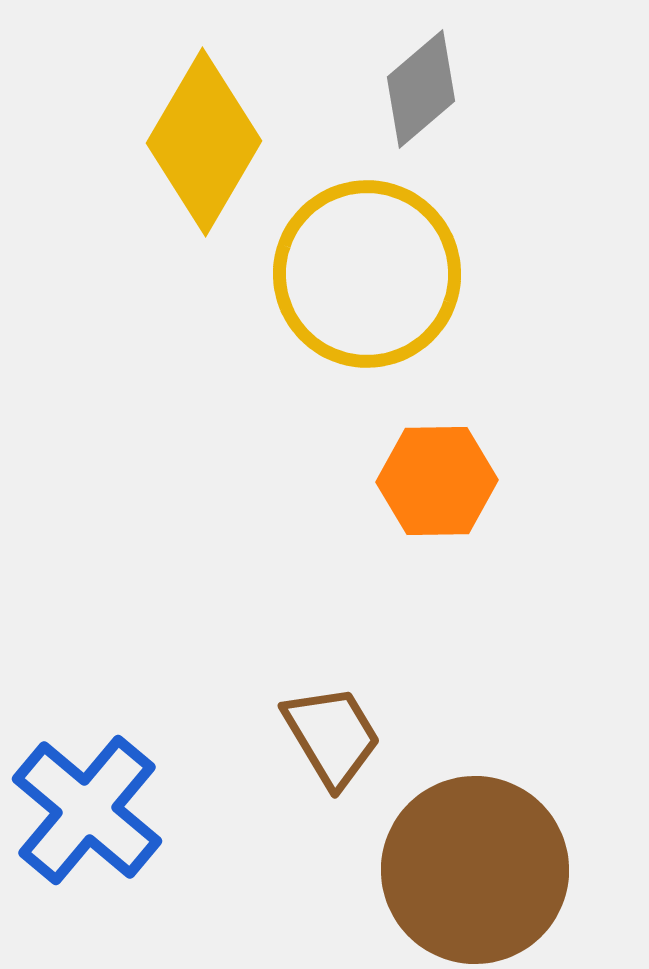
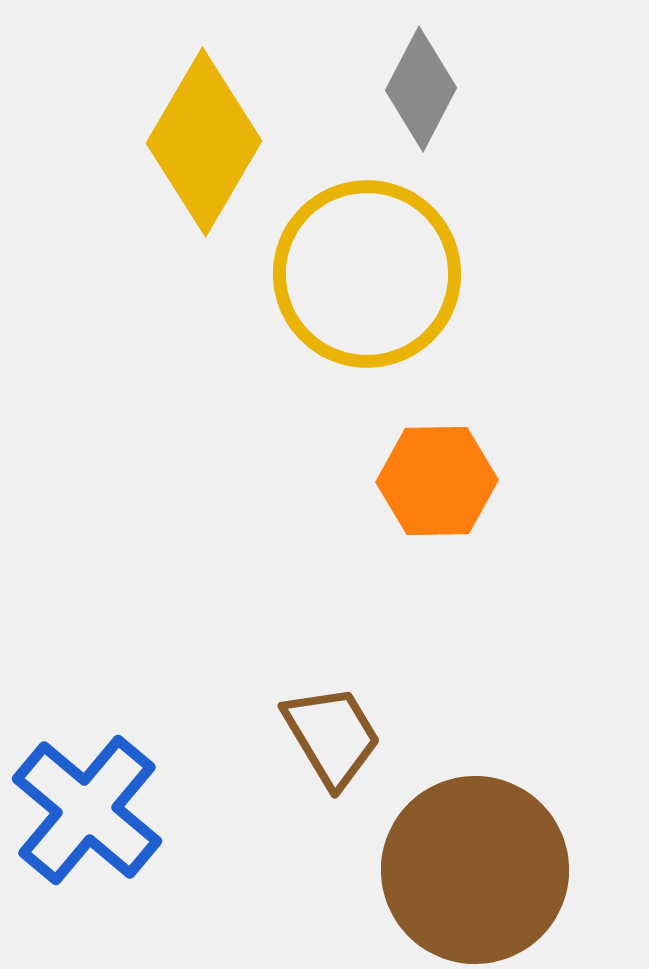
gray diamond: rotated 22 degrees counterclockwise
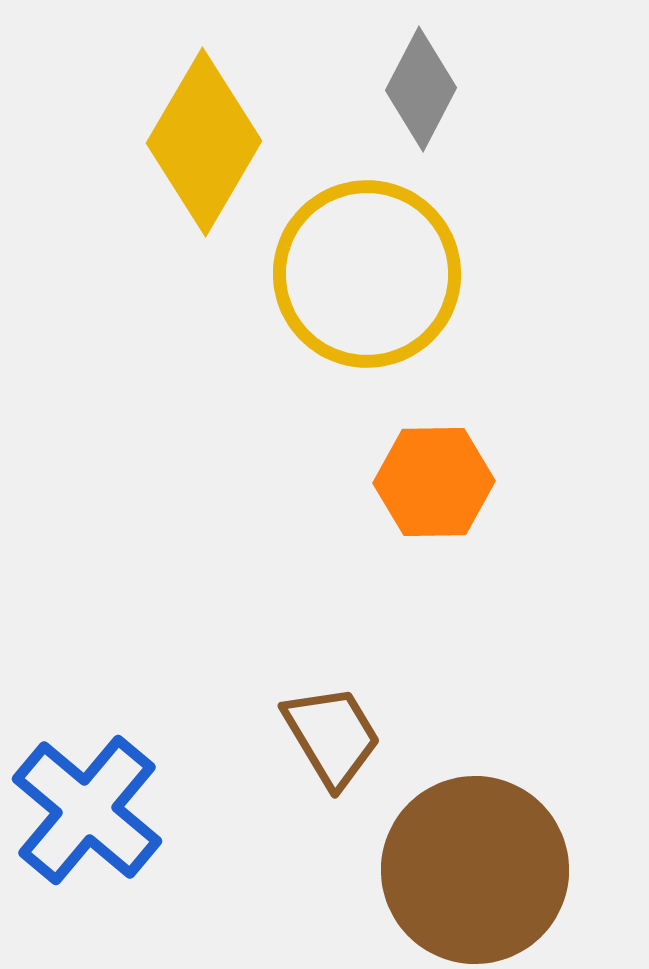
orange hexagon: moved 3 px left, 1 px down
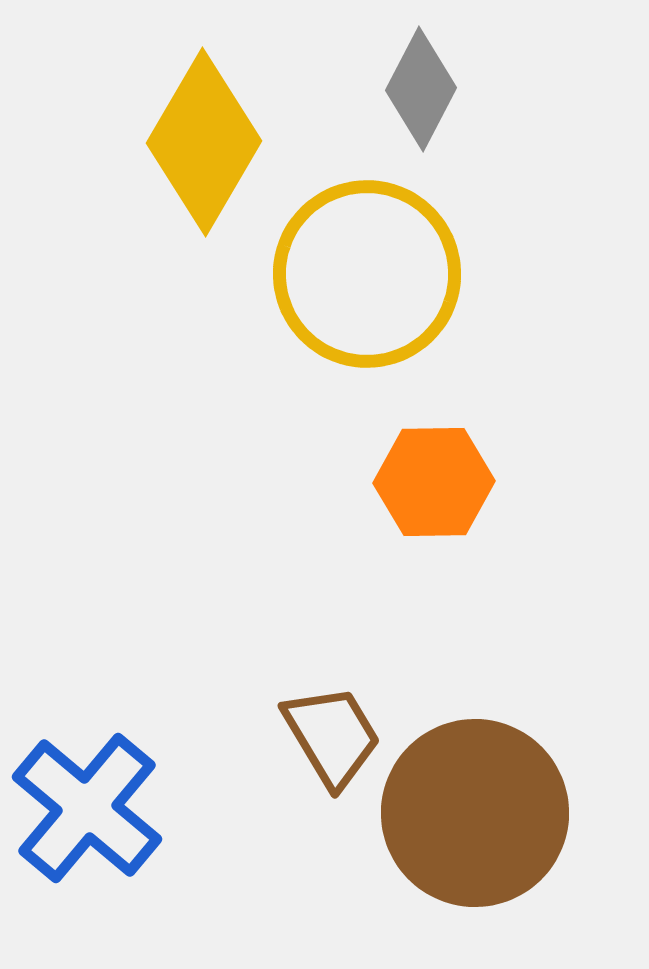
blue cross: moved 2 px up
brown circle: moved 57 px up
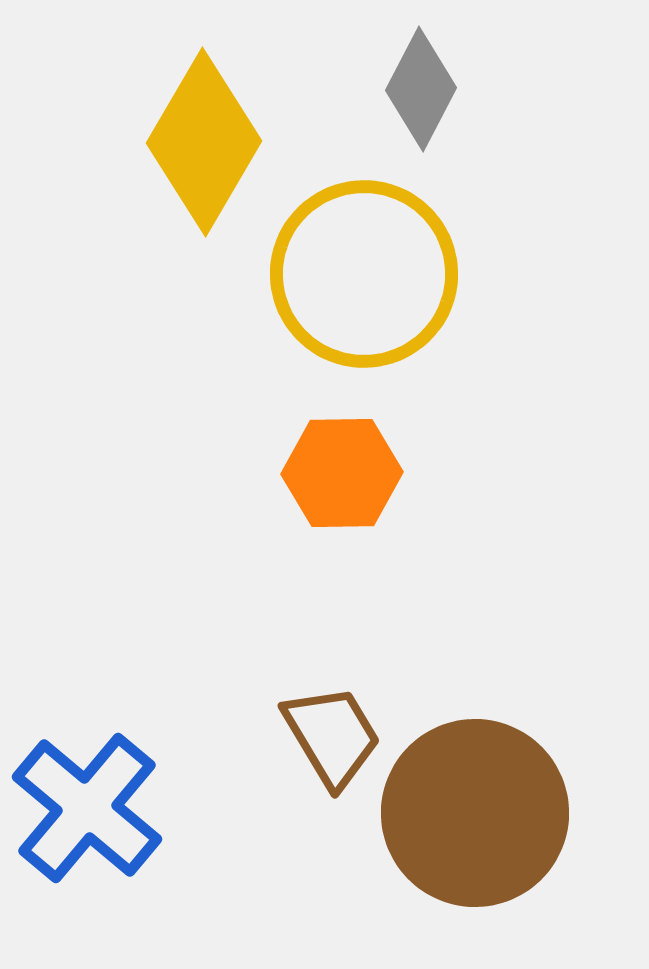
yellow circle: moved 3 px left
orange hexagon: moved 92 px left, 9 px up
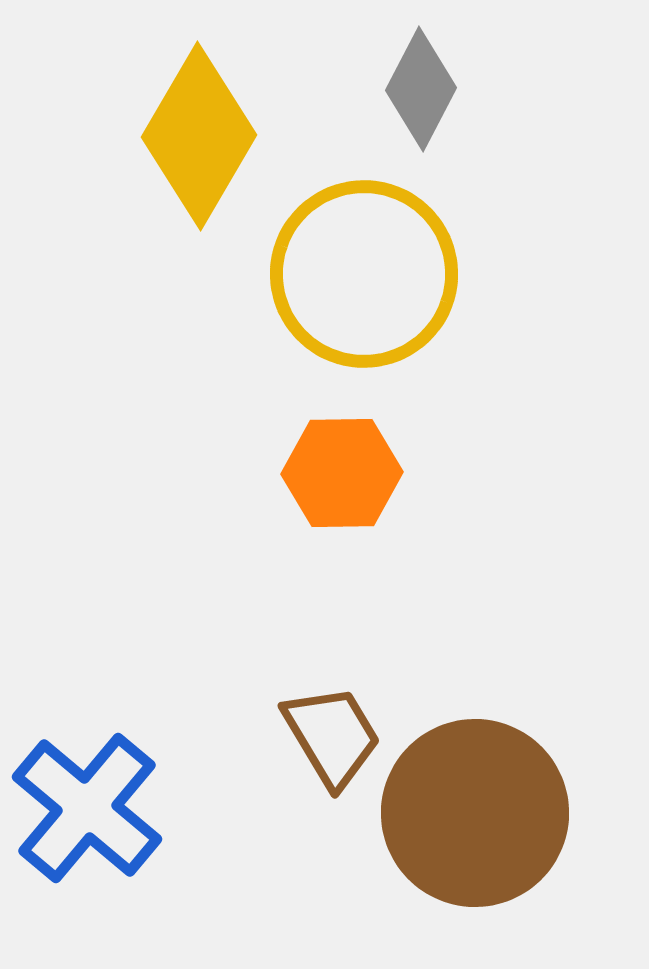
yellow diamond: moved 5 px left, 6 px up
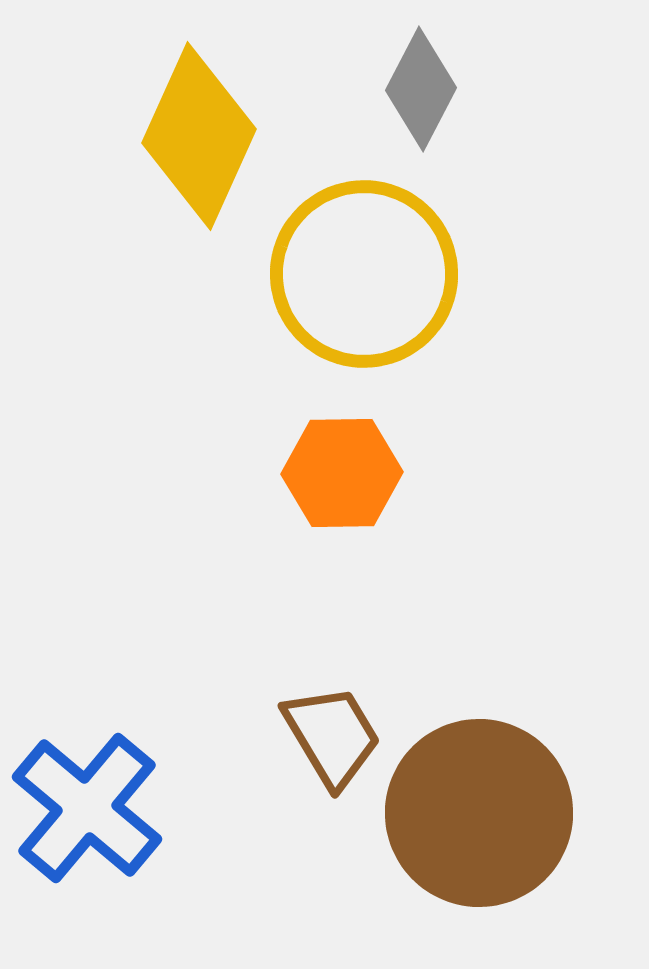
yellow diamond: rotated 6 degrees counterclockwise
brown circle: moved 4 px right
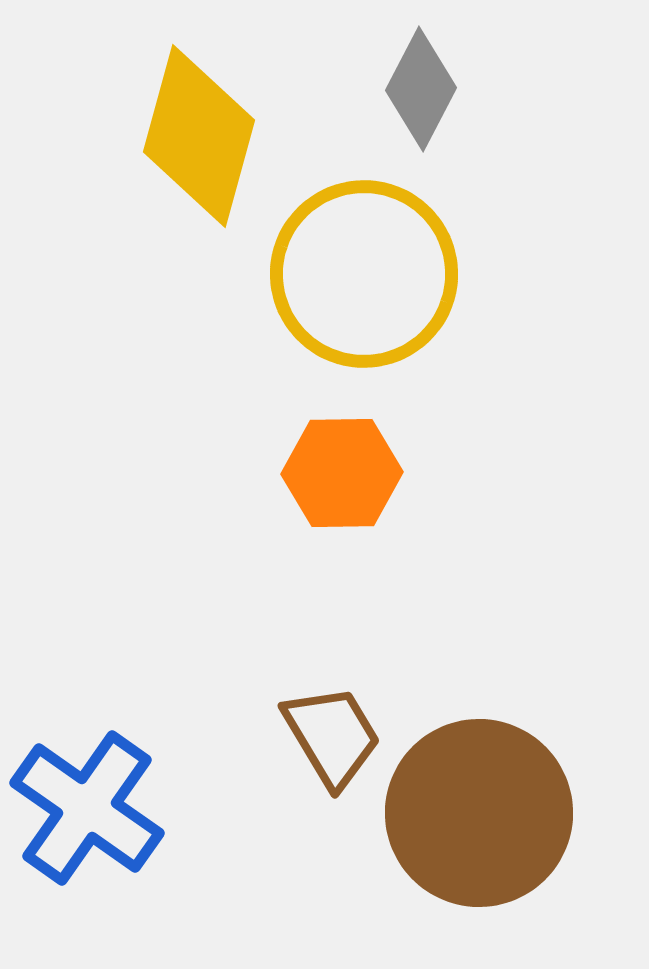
yellow diamond: rotated 9 degrees counterclockwise
blue cross: rotated 5 degrees counterclockwise
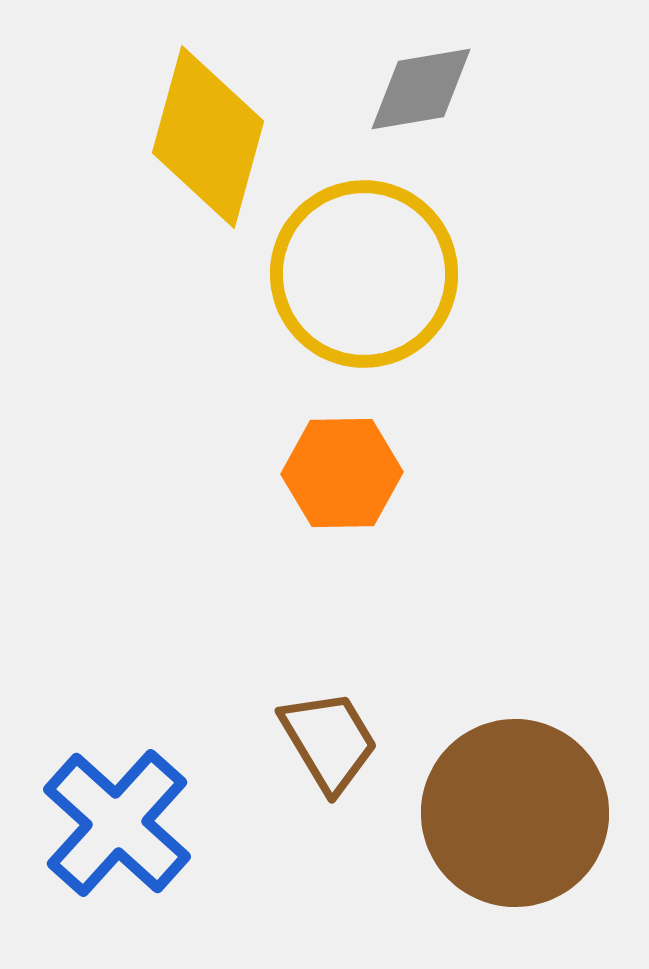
gray diamond: rotated 53 degrees clockwise
yellow diamond: moved 9 px right, 1 px down
brown trapezoid: moved 3 px left, 5 px down
blue cross: moved 30 px right, 15 px down; rotated 7 degrees clockwise
brown circle: moved 36 px right
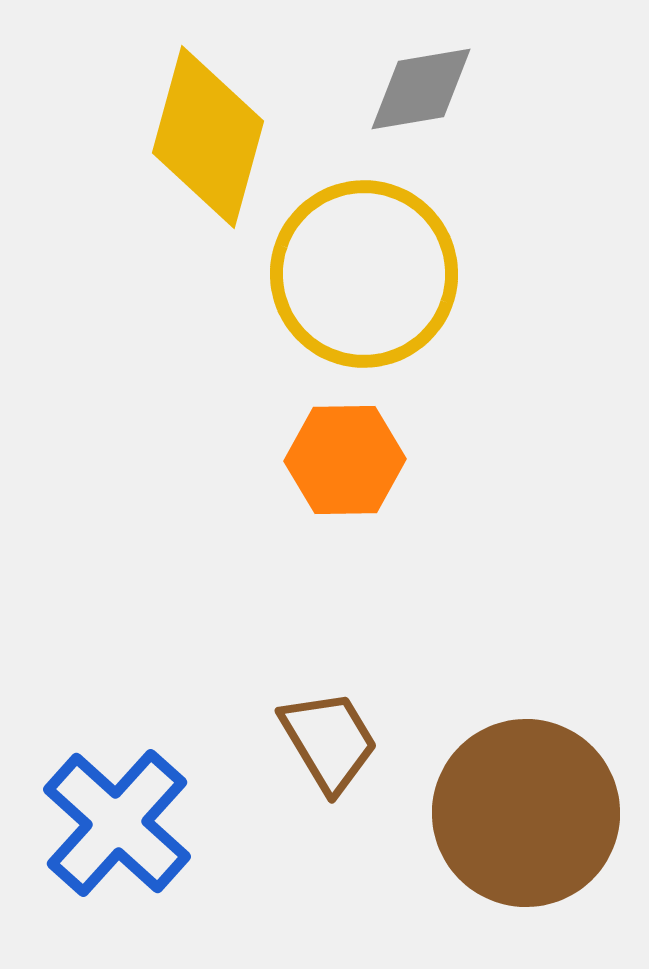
orange hexagon: moved 3 px right, 13 px up
brown circle: moved 11 px right
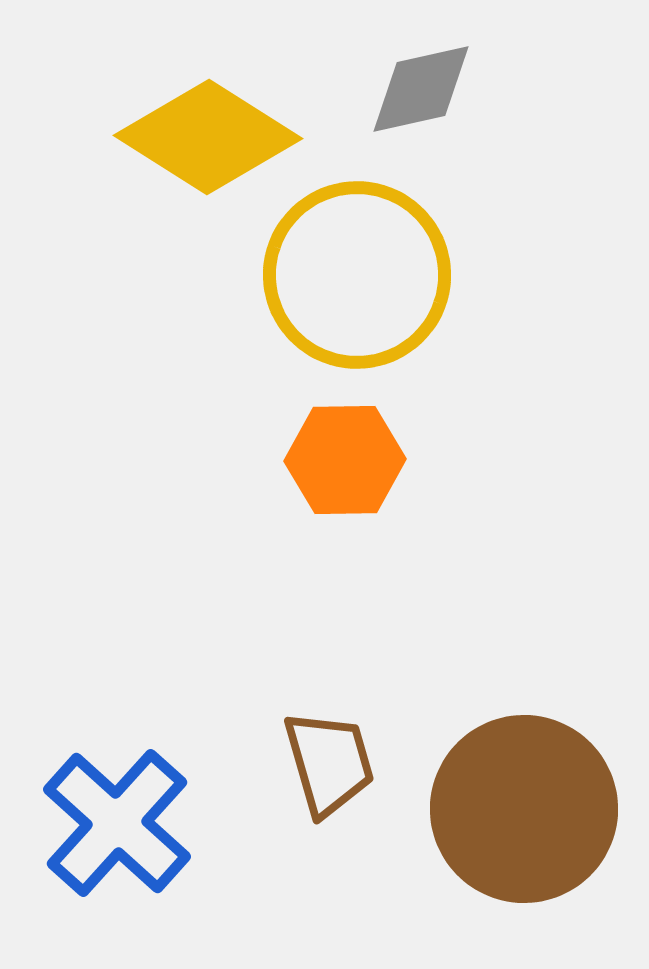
gray diamond: rotated 3 degrees counterclockwise
yellow diamond: rotated 73 degrees counterclockwise
yellow circle: moved 7 px left, 1 px down
brown trapezoid: moved 22 px down; rotated 15 degrees clockwise
brown circle: moved 2 px left, 4 px up
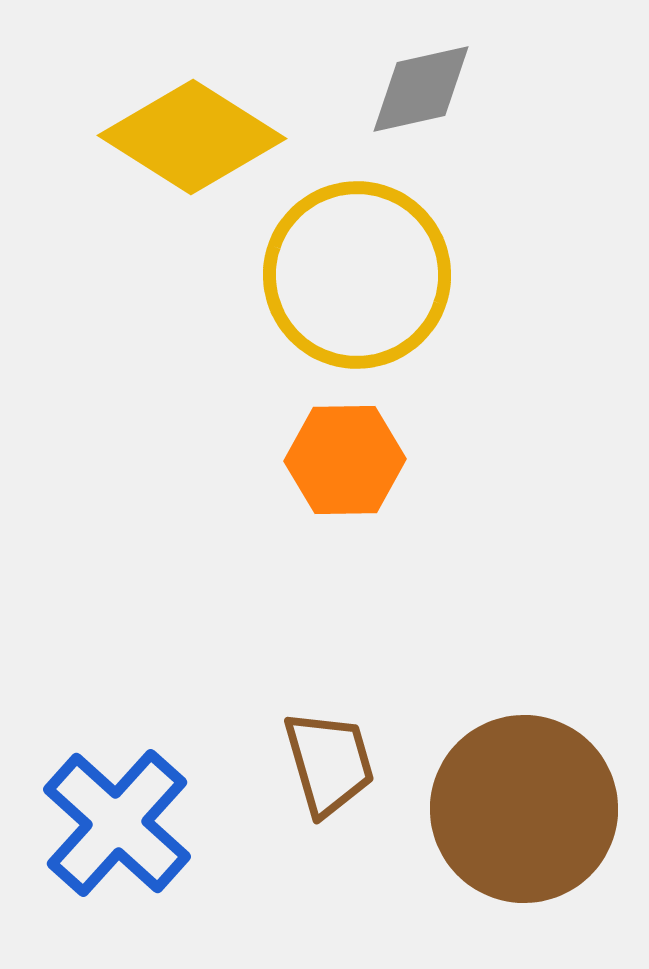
yellow diamond: moved 16 px left
